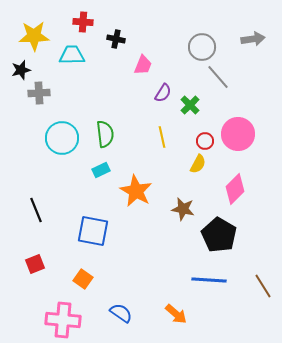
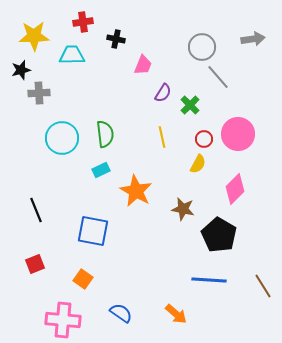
red cross: rotated 12 degrees counterclockwise
red circle: moved 1 px left, 2 px up
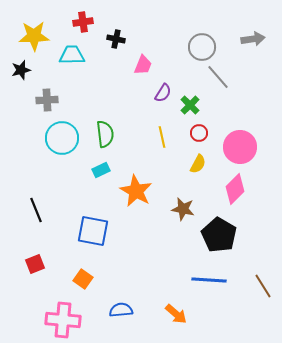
gray cross: moved 8 px right, 7 px down
pink circle: moved 2 px right, 13 px down
red circle: moved 5 px left, 6 px up
blue semicircle: moved 3 px up; rotated 40 degrees counterclockwise
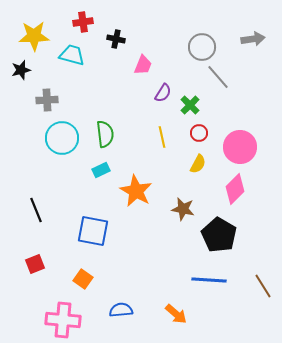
cyan trapezoid: rotated 16 degrees clockwise
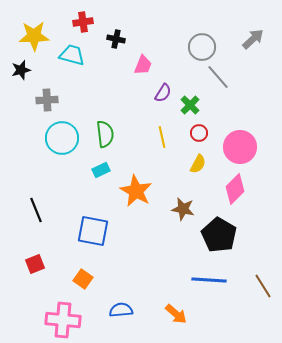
gray arrow: rotated 35 degrees counterclockwise
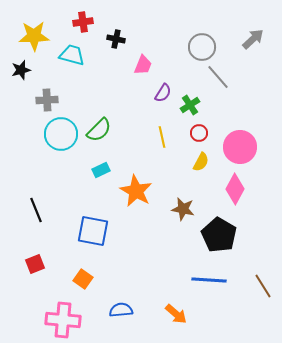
green cross: rotated 12 degrees clockwise
green semicircle: moved 6 px left, 4 px up; rotated 52 degrees clockwise
cyan circle: moved 1 px left, 4 px up
yellow semicircle: moved 3 px right, 2 px up
pink diamond: rotated 16 degrees counterclockwise
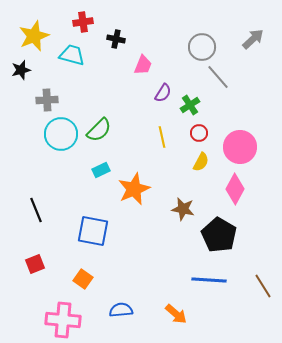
yellow star: rotated 20 degrees counterclockwise
orange star: moved 2 px left, 2 px up; rotated 20 degrees clockwise
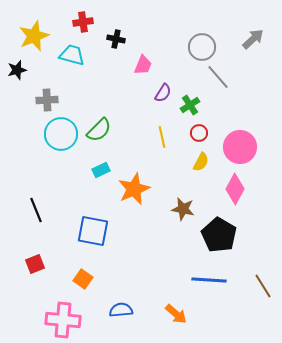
black star: moved 4 px left
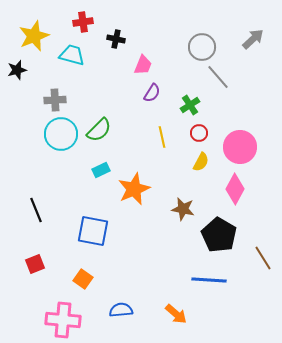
purple semicircle: moved 11 px left
gray cross: moved 8 px right
brown line: moved 28 px up
